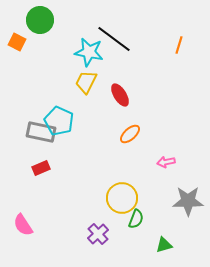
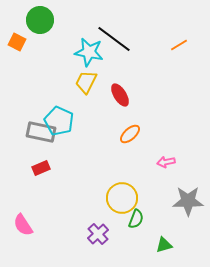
orange line: rotated 42 degrees clockwise
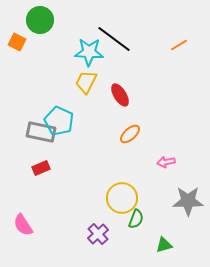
cyan star: rotated 8 degrees counterclockwise
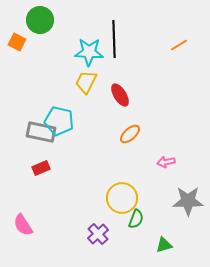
black line: rotated 51 degrees clockwise
cyan pentagon: rotated 12 degrees counterclockwise
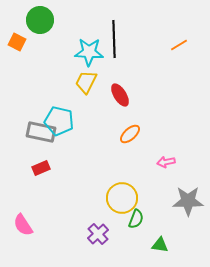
green triangle: moved 4 px left; rotated 24 degrees clockwise
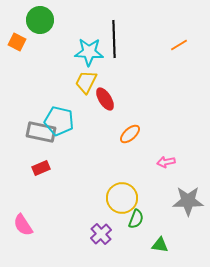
red ellipse: moved 15 px left, 4 px down
purple cross: moved 3 px right
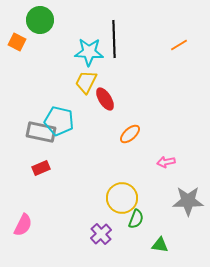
pink semicircle: rotated 120 degrees counterclockwise
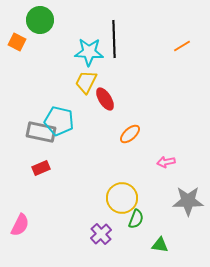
orange line: moved 3 px right, 1 px down
pink semicircle: moved 3 px left
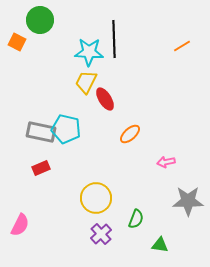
cyan pentagon: moved 7 px right, 8 px down
yellow circle: moved 26 px left
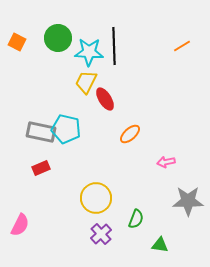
green circle: moved 18 px right, 18 px down
black line: moved 7 px down
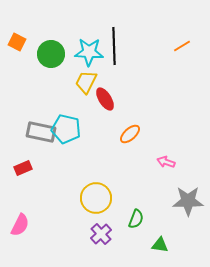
green circle: moved 7 px left, 16 px down
pink arrow: rotated 30 degrees clockwise
red rectangle: moved 18 px left
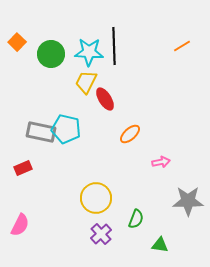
orange square: rotated 18 degrees clockwise
pink arrow: moved 5 px left; rotated 150 degrees clockwise
